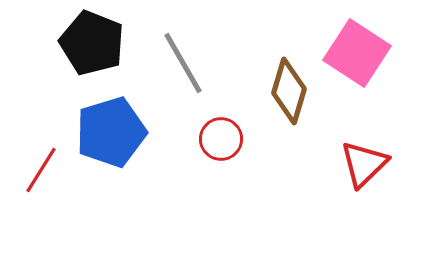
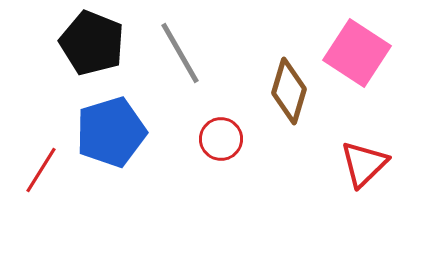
gray line: moved 3 px left, 10 px up
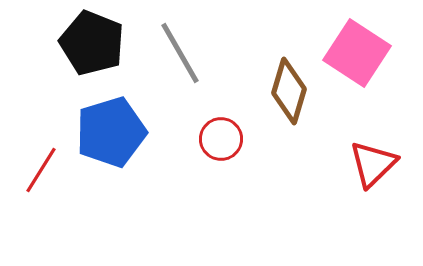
red triangle: moved 9 px right
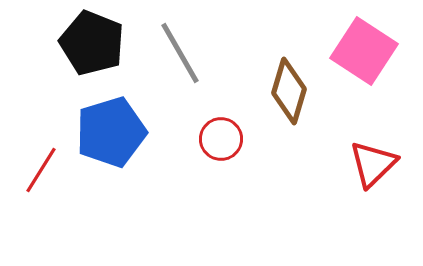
pink square: moved 7 px right, 2 px up
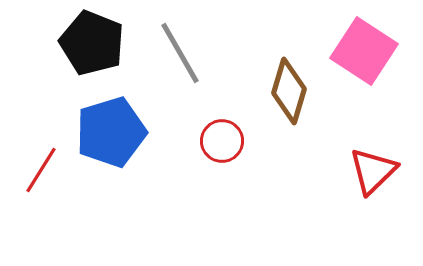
red circle: moved 1 px right, 2 px down
red triangle: moved 7 px down
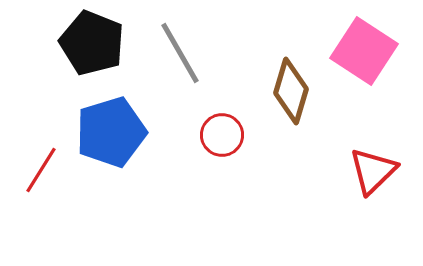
brown diamond: moved 2 px right
red circle: moved 6 px up
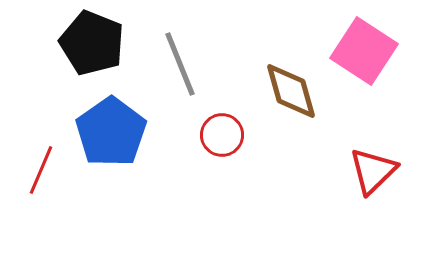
gray line: moved 11 px down; rotated 8 degrees clockwise
brown diamond: rotated 32 degrees counterclockwise
blue pentagon: rotated 18 degrees counterclockwise
red line: rotated 9 degrees counterclockwise
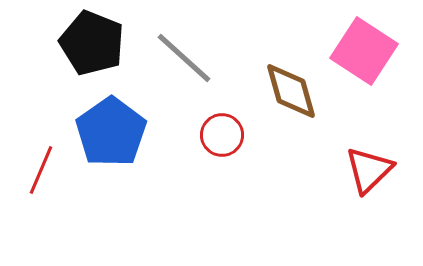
gray line: moved 4 px right, 6 px up; rotated 26 degrees counterclockwise
red triangle: moved 4 px left, 1 px up
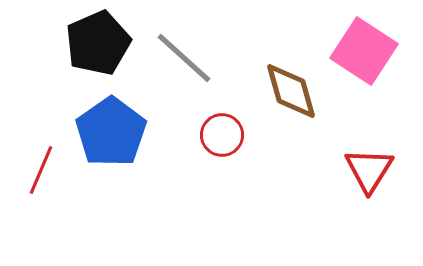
black pentagon: moved 6 px right; rotated 26 degrees clockwise
red triangle: rotated 14 degrees counterclockwise
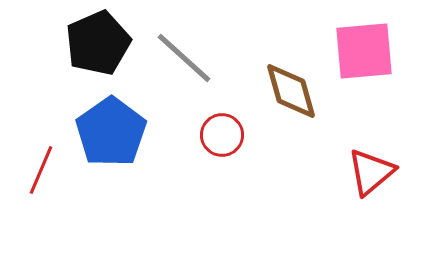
pink square: rotated 38 degrees counterclockwise
red triangle: moved 2 px right, 2 px down; rotated 18 degrees clockwise
